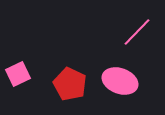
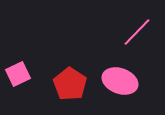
red pentagon: rotated 8 degrees clockwise
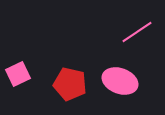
pink line: rotated 12 degrees clockwise
red pentagon: rotated 20 degrees counterclockwise
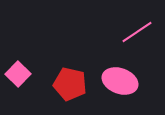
pink square: rotated 20 degrees counterclockwise
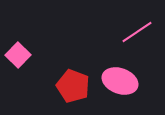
pink square: moved 19 px up
red pentagon: moved 3 px right, 2 px down; rotated 8 degrees clockwise
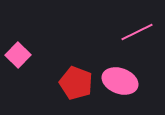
pink line: rotated 8 degrees clockwise
red pentagon: moved 3 px right, 3 px up
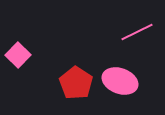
red pentagon: rotated 12 degrees clockwise
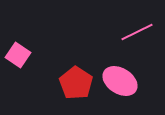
pink square: rotated 10 degrees counterclockwise
pink ellipse: rotated 12 degrees clockwise
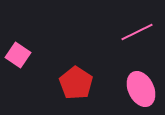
pink ellipse: moved 21 px right, 8 px down; rotated 32 degrees clockwise
